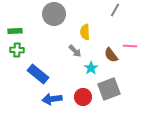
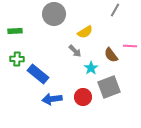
yellow semicircle: rotated 119 degrees counterclockwise
green cross: moved 9 px down
gray square: moved 2 px up
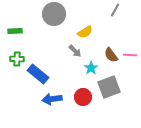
pink line: moved 9 px down
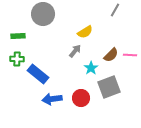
gray circle: moved 11 px left
green rectangle: moved 3 px right, 5 px down
gray arrow: rotated 96 degrees counterclockwise
brown semicircle: rotated 98 degrees counterclockwise
red circle: moved 2 px left, 1 px down
